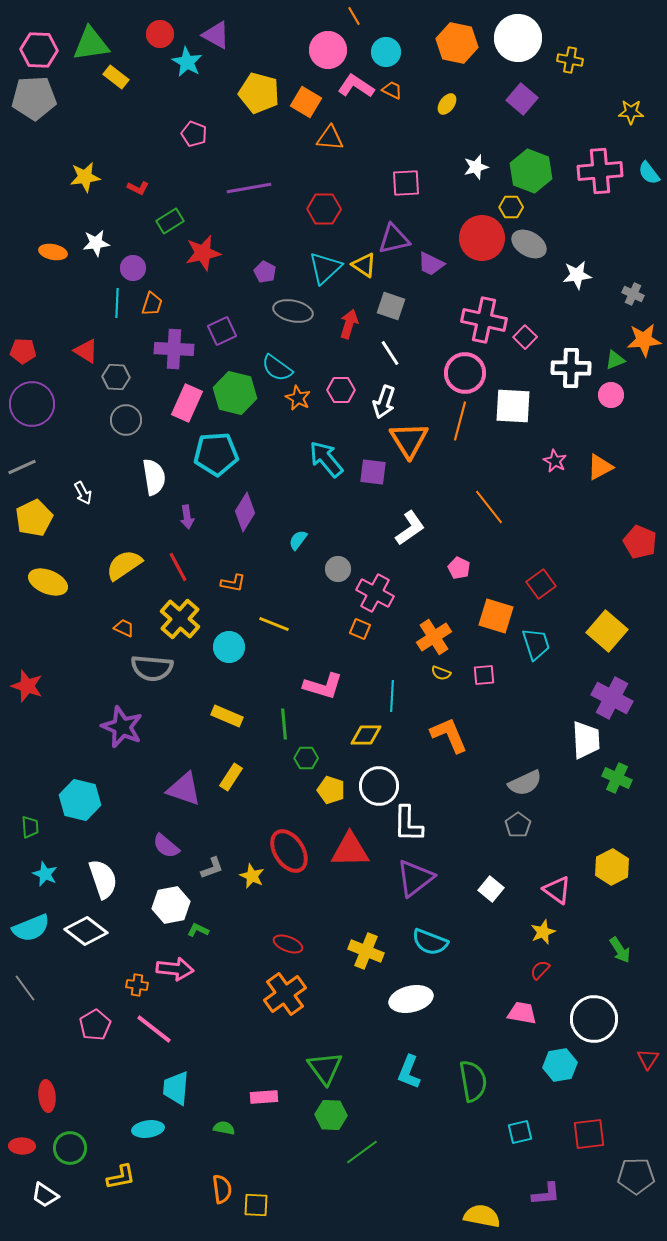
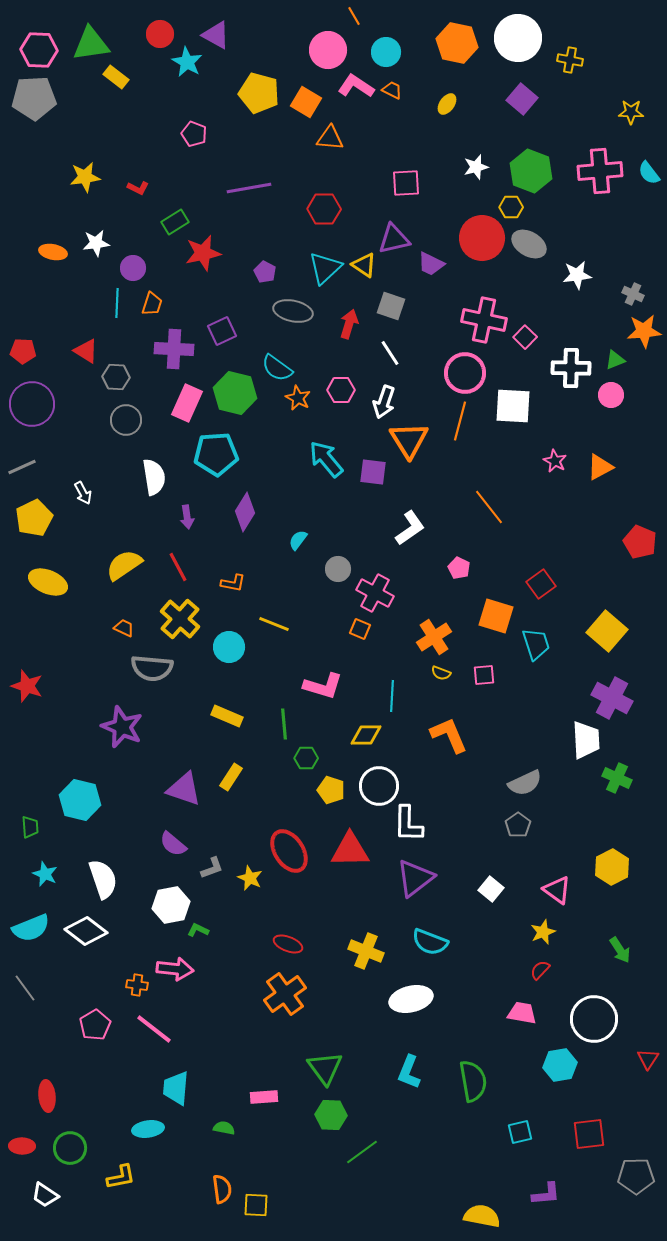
green rectangle at (170, 221): moved 5 px right, 1 px down
orange star at (644, 340): moved 9 px up
purple semicircle at (166, 846): moved 7 px right, 2 px up
yellow star at (252, 876): moved 2 px left, 2 px down
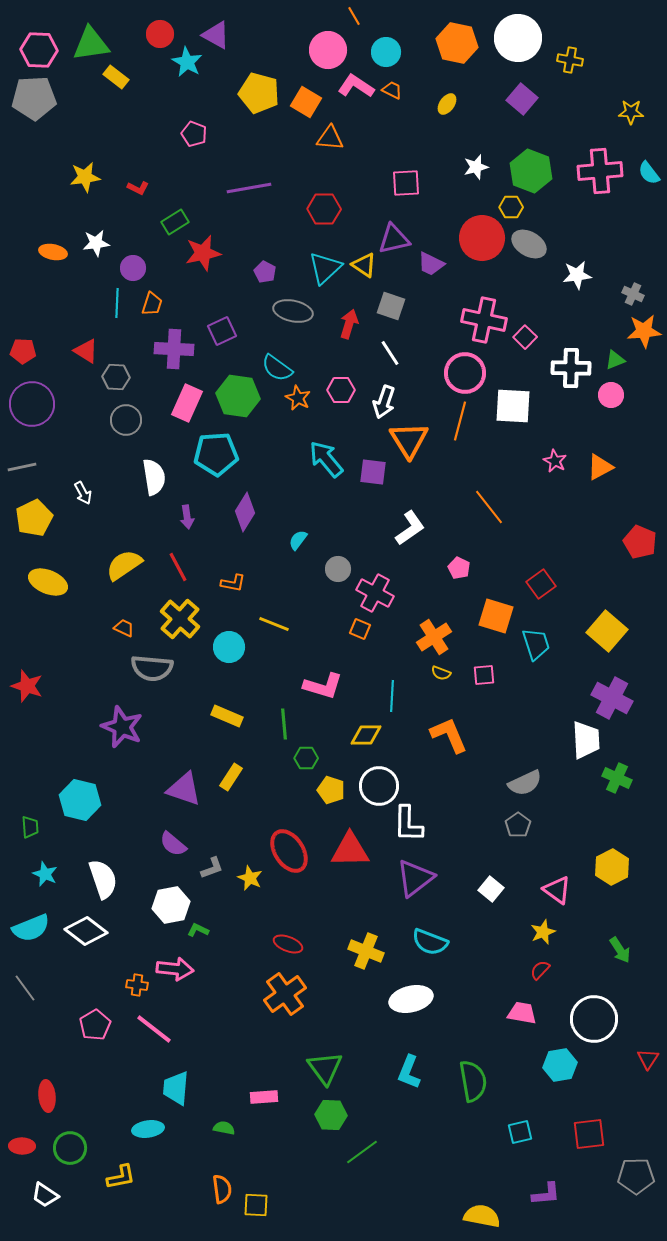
green hexagon at (235, 393): moved 3 px right, 3 px down; rotated 6 degrees counterclockwise
gray line at (22, 467): rotated 12 degrees clockwise
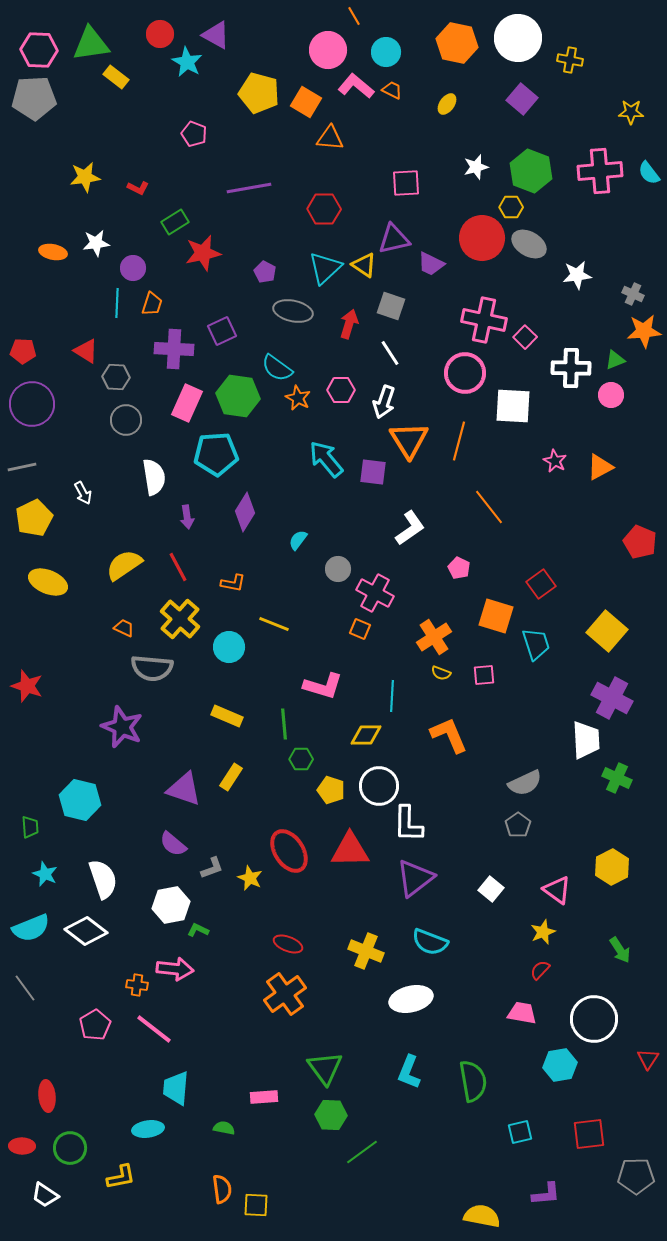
pink L-shape at (356, 86): rotated 6 degrees clockwise
orange line at (460, 421): moved 1 px left, 20 px down
green hexagon at (306, 758): moved 5 px left, 1 px down
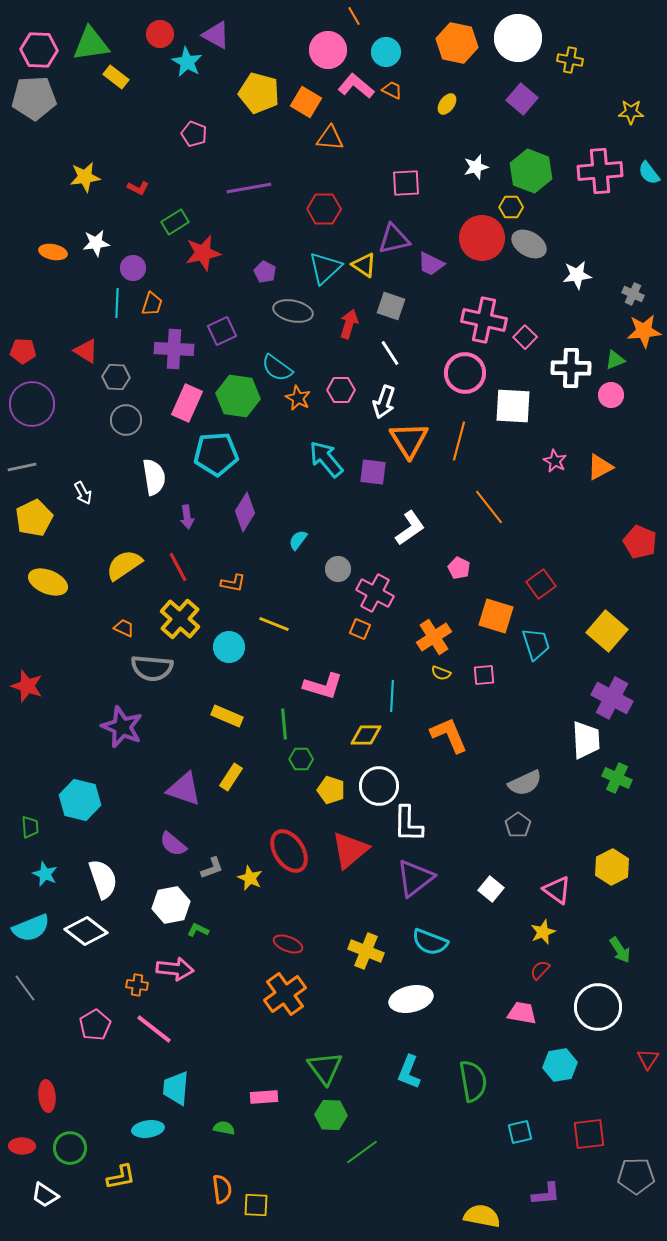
red triangle at (350, 850): rotated 39 degrees counterclockwise
white circle at (594, 1019): moved 4 px right, 12 px up
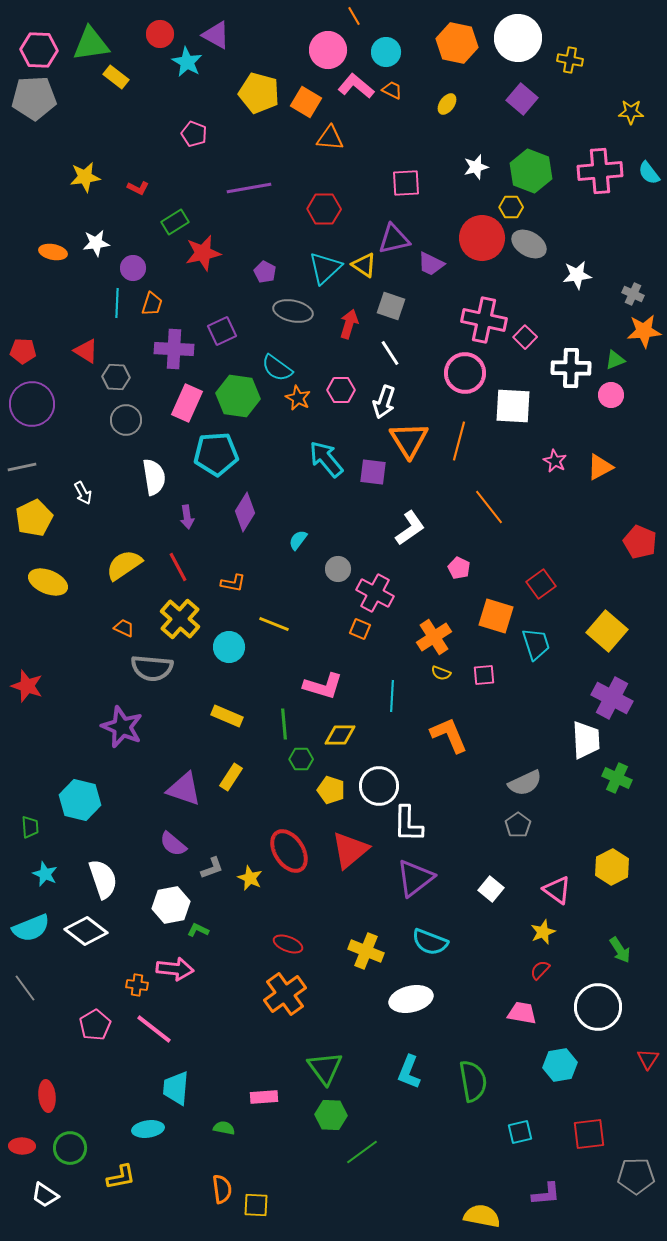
yellow diamond at (366, 735): moved 26 px left
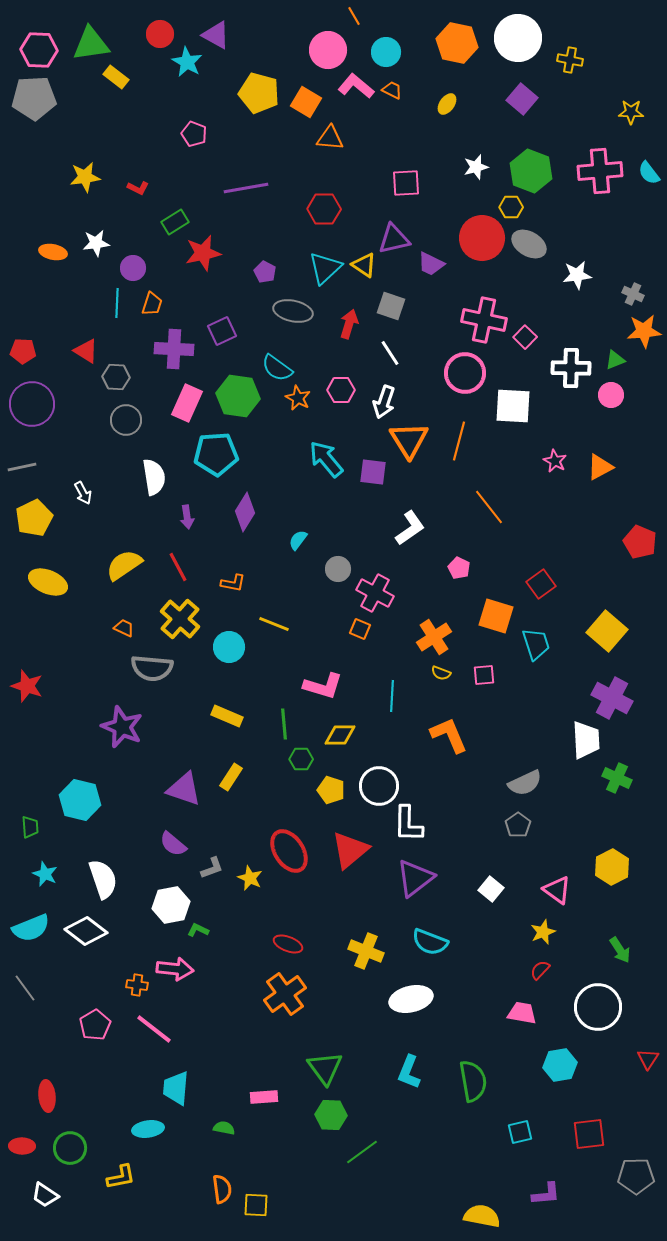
purple line at (249, 188): moved 3 px left
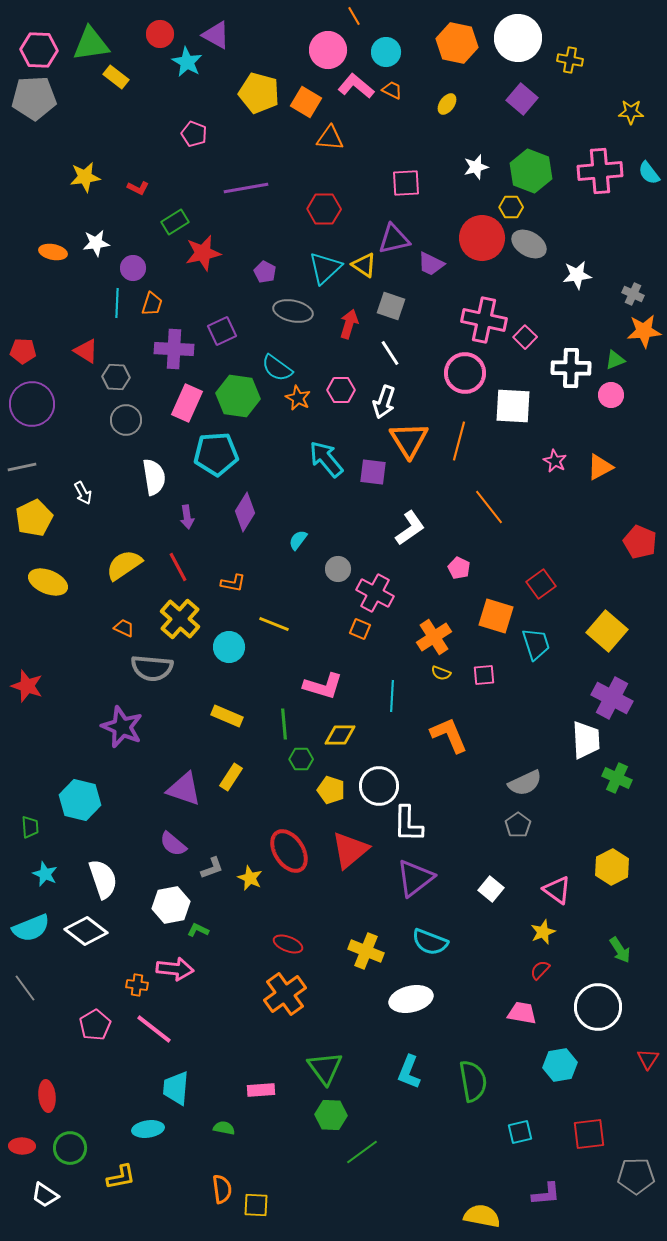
pink rectangle at (264, 1097): moved 3 px left, 7 px up
